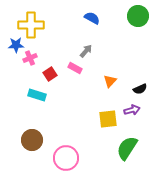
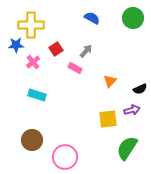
green circle: moved 5 px left, 2 px down
pink cross: moved 3 px right, 4 px down; rotated 16 degrees counterclockwise
red square: moved 6 px right, 25 px up
pink circle: moved 1 px left, 1 px up
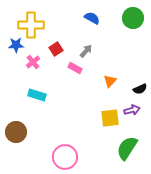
yellow square: moved 2 px right, 1 px up
brown circle: moved 16 px left, 8 px up
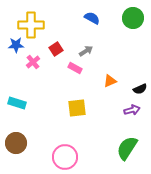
gray arrow: rotated 16 degrees clockwise
orange triangle: rotated 24 degrees clockwise
cyan rectangle: moved 20 px left, 8 px down
yellow square: moved 33 px left, 10 px up
brown circle: moved 11 px down
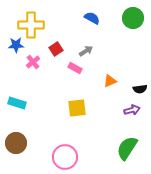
black semicircle: rotated 16 degrees clockwise
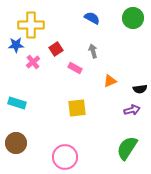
gray arrow: moved 7 px right; rotated 72 degrees counterclockwise
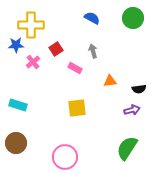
orange triangle: rotated 16 degrees clockwise
black semicircle: moved 1 px left
cyan rectangle: moved 1 px right, 2 px down
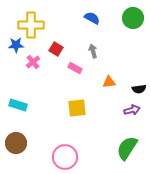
red square: rotated 24 degrees counterclockwise
orange triangle: moved 1 px left, 1 px down
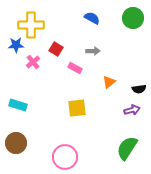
gray arrow: rotated 104 degrees clockwise
orange triangle: rotated 32 degrees counterclockwise
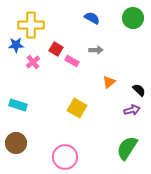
gray arrow: moved 3 px right, 1 px up
pink rectangle: moved 3 px left, 7 px up
black semicircle: moved 1 px down; rotated 128 degrees counterclockwise
yellow square: rotated 36 degrees clockwise
